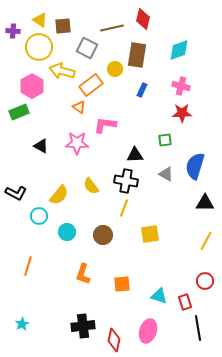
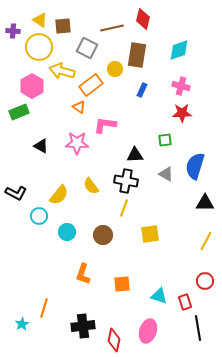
orange line at (28, 266): moved 16 px right, 42 px down
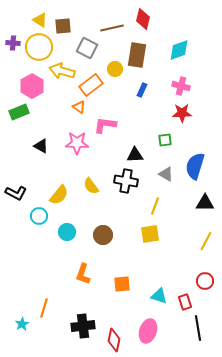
purple cross at (13, 31): moved 12 px down
yellow line at (124, 208): moved 31 px right, 2 px up
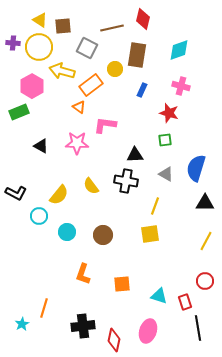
red star at (182, 113): moved 13 px left; rotated 18 degrees clockwise
blue semicircle at (195, 166): moved 1 px right, 2 px down
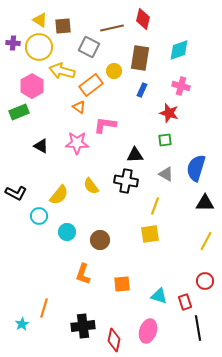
gray square at (87, 48): moved 2 px right, 1 px up
brown rectangle at (137, 55): moved 3 px right, 3 px down
yellow circle at (115, 69): moved 1 px left, 2 px down
brown circle at (103, 235): moved 3 px left, 5 px down
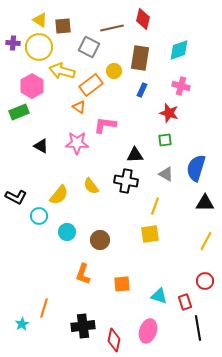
black L-shape at (16, 193): moved 4 px down
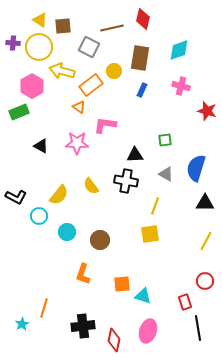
red star at (169, 113): moved 38 px right, 2 px up
cyan triangle at (159, 296): moved 16 px left
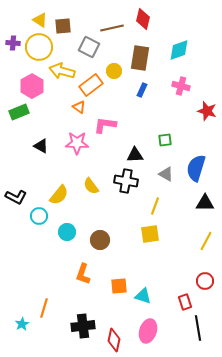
orange square at (122, 284): moved 3 px left, 2 px down
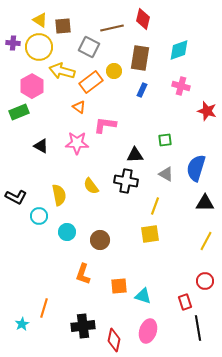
orange rectangle at (91, 85): moved 3 px up
yellow semicircle at (59, 195): rotated 50 degrees counterclockwise
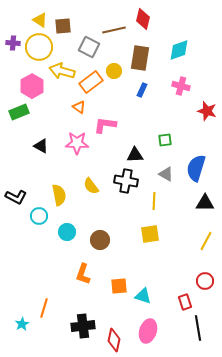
brown line at (112, 28): moved 2 px right, 2 px down
yellow line at (155, 206): moved 1 px left, 5 px up; rotated 18 degrees counterclockwise
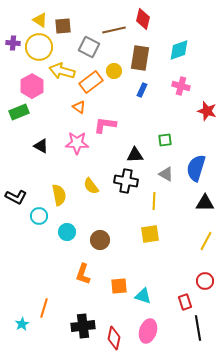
red diamond at (114, 340): moved 2 px up
